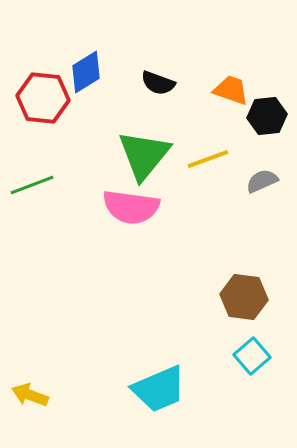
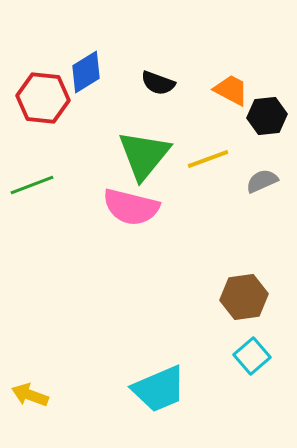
orange trapezoid: rotated 9 degrees clockwise
pink semicircle: rotated 6 degrees clockwise
brown hexagon: rotated 15 degrees counterclockwise
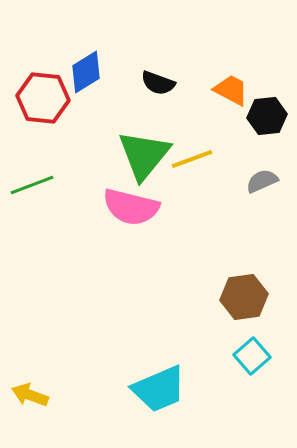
yellow line: moved 16 px left
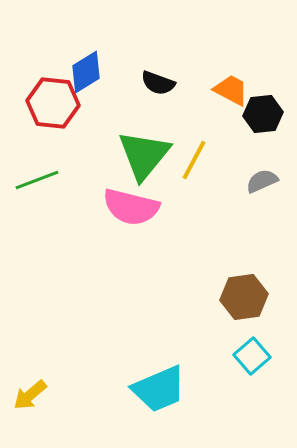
red hexagon: moved 10 px right, 5 px down
black hexagon: moved 4 px left, 2 px up
yellow line: moved 2 px right, 1 px down; rotated 42 degrees counterclockwise
green line: moved 5 px right, 5 px up
yellow arrow: rotated 60 degrees counterclockwise
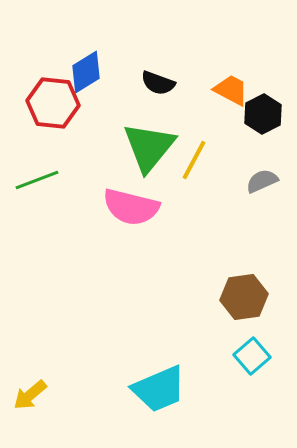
black hexagon: rotated 21 degrees counterclockwise
green triangle: moved 5 px right, 8 px up
